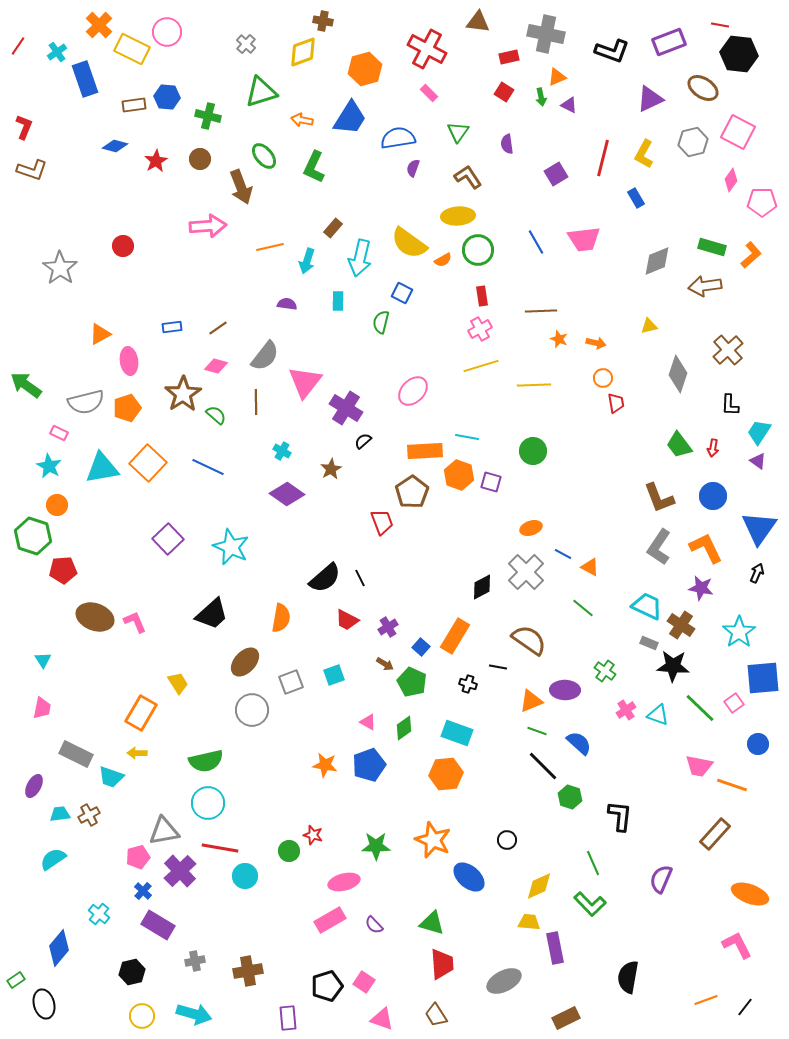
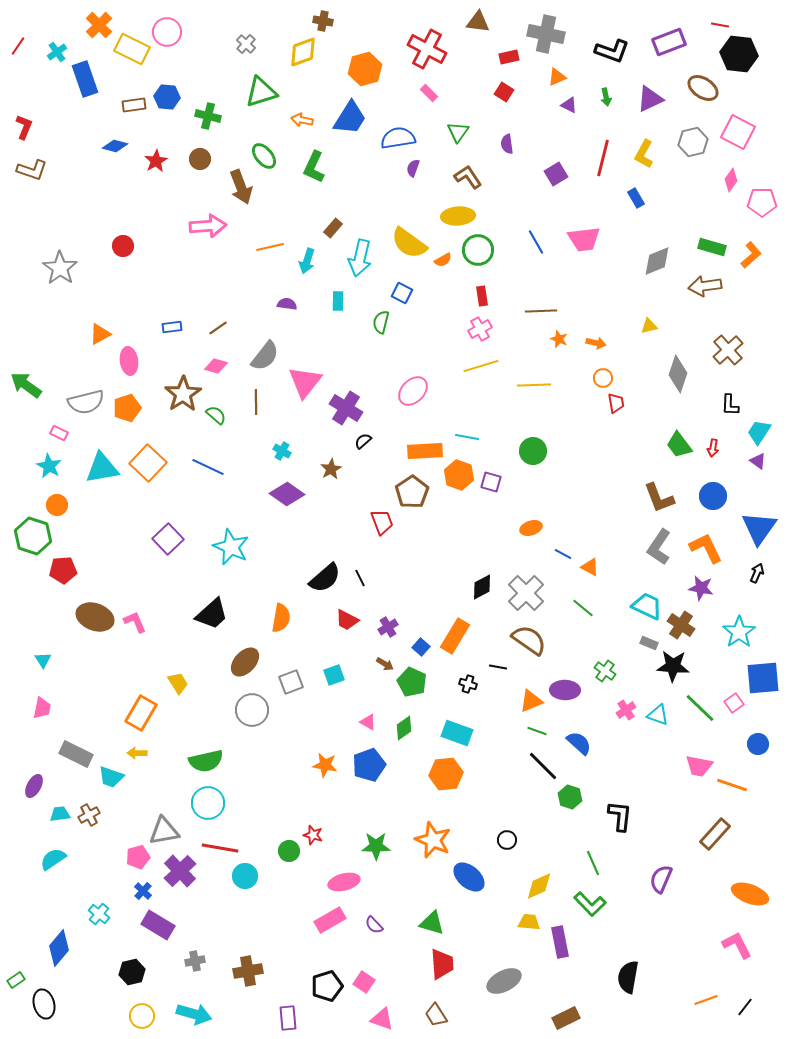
green arrow at (541, 97): moved 65 px right
gray cross at (526, 572): moved 21 px down
purple rectangle at (555, 948): moved 5 px right, 6 px up
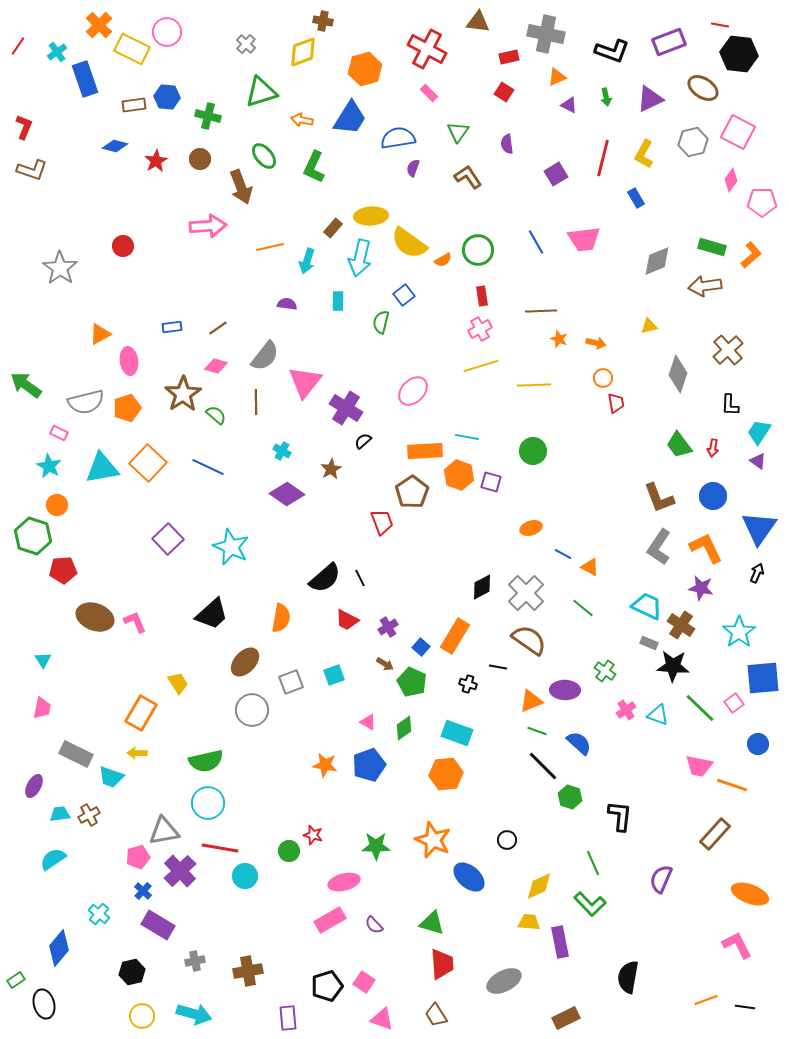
yellow ellipse at (458, 216): moved 87 px left
blue square at (402, 293): moved 2 px right, 2 px down; rotated 25 degrees clockwise
black line at (745, 1007): rotated 60 degrees clockwise
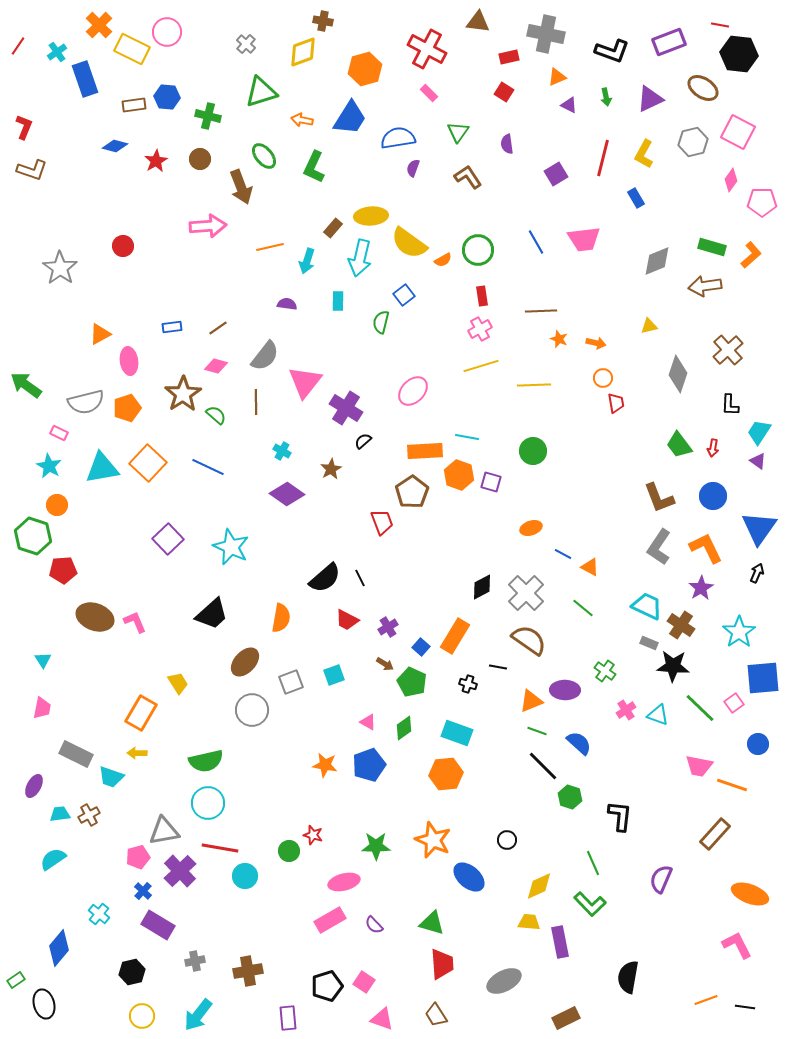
purple star at (701, 588): rotated 30 degrees clockwise
cyan arrow at (194, 1014): moved 4 px right, 1 px down; rotated 112 degrees clockwise
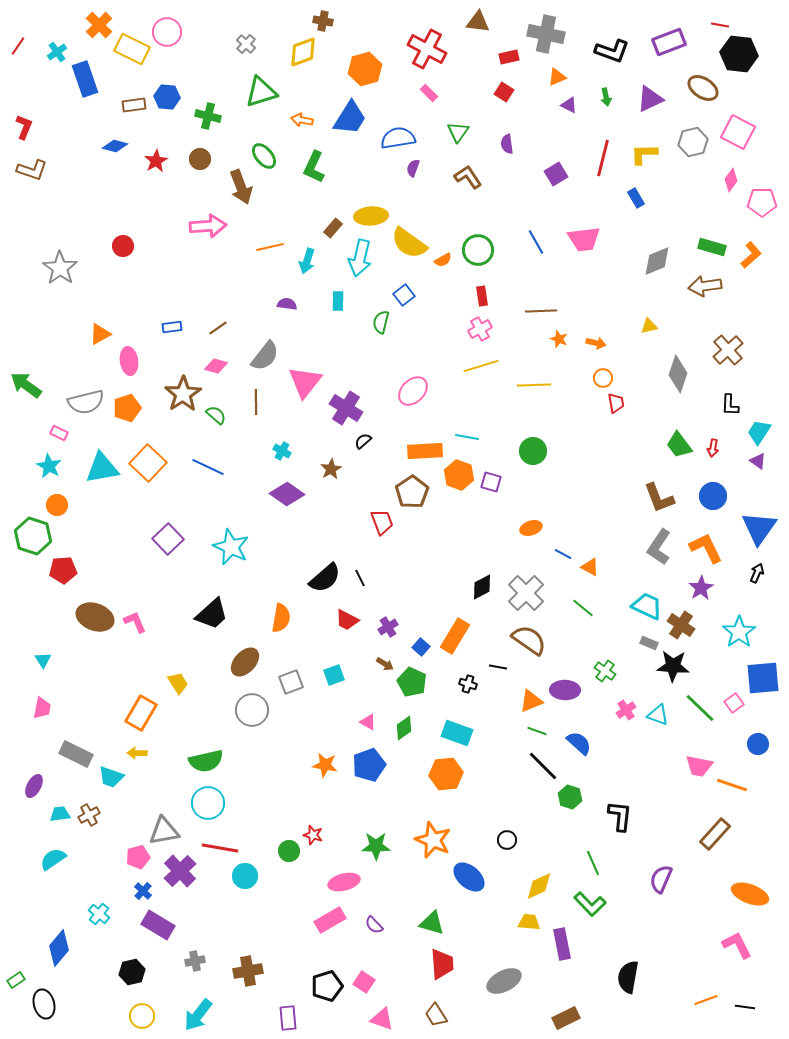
yellow L-shape at (644, 154): rotated 60 degrees clockwise
purple rectangle at (560, 942): moved 2 px right, 2 px down
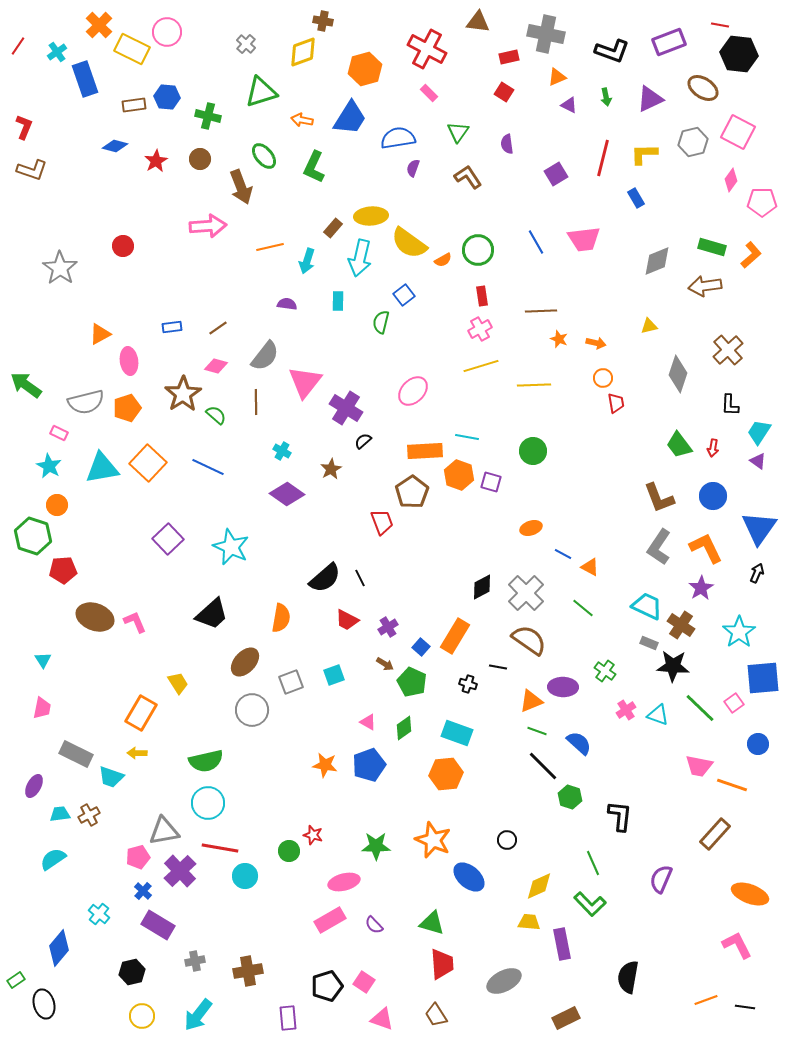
purple ellipse at (565, 690): moved 2 px left, 3 px up
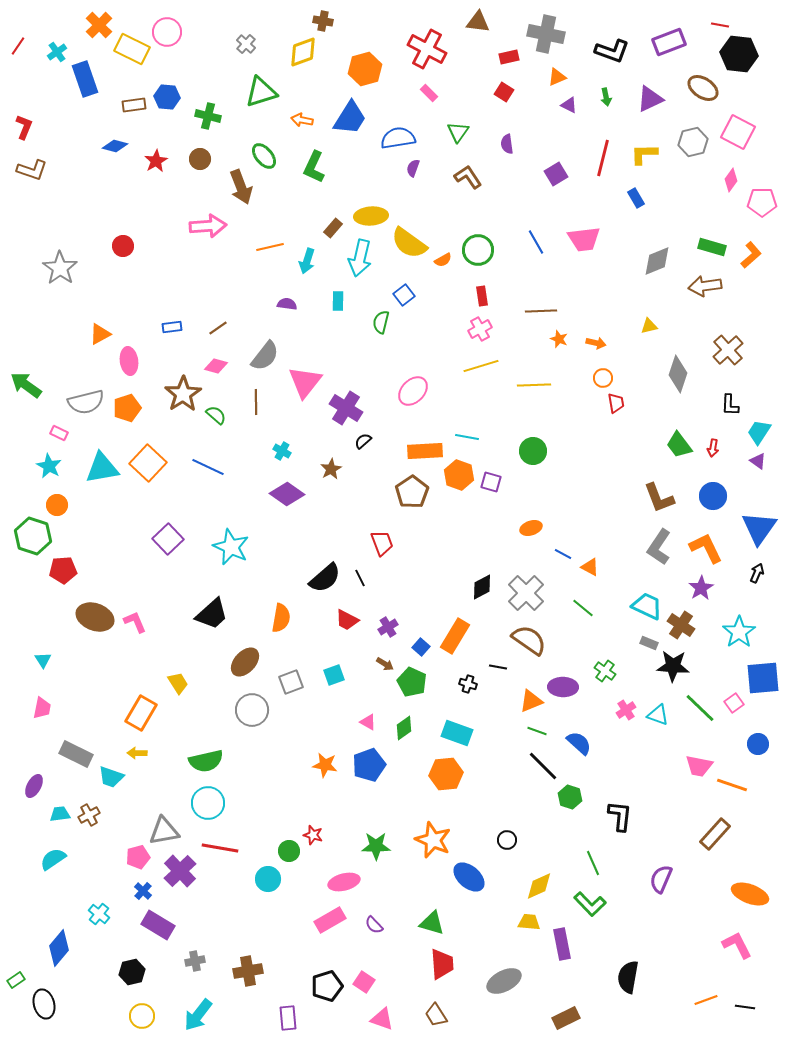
red trapezoid at (382, 522): moved 21 px down
cyan circle at (245, 876): moved 23 px right, 3 px down
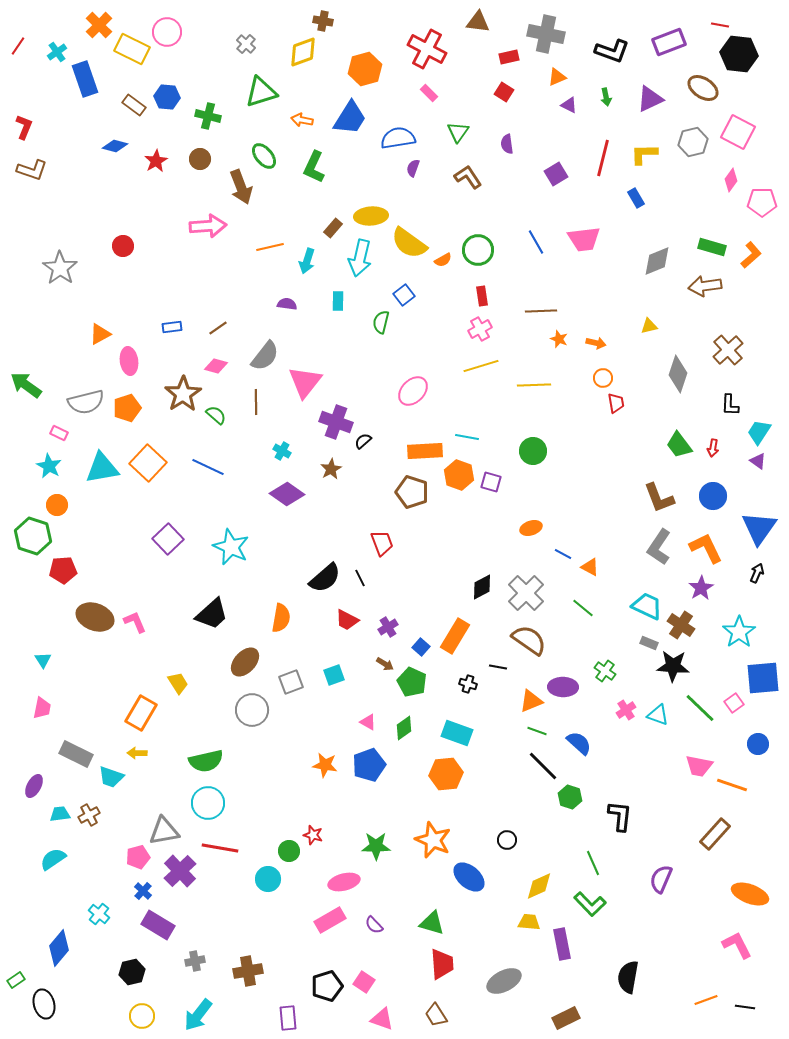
brown rectangle at (134, 105): rotated 45 degrees clockwise
purple cross at (346, 408): moved 10 px left, 14 px down; rotated 12 degrees counterclockwise
brown pentagon at (412, 492): rotated 20 degrees counterclockwise
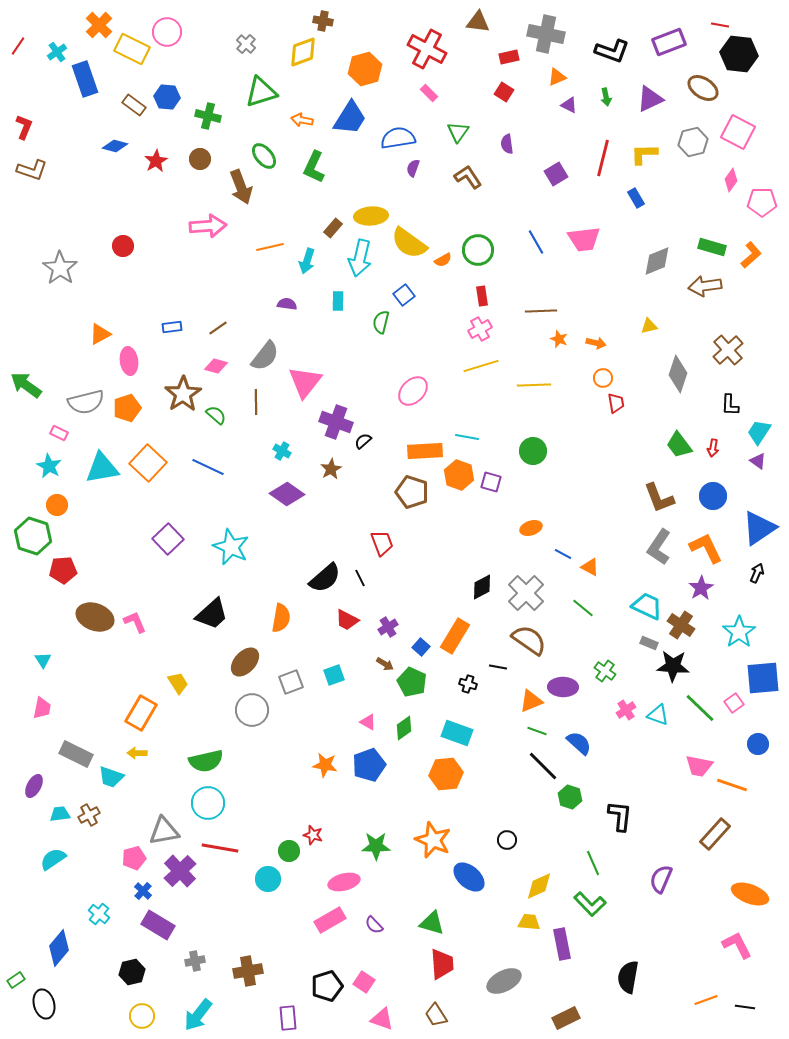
blue triangle at (759, 528): rotated 21 degrees clockwise
pink pentagon at (138, 857): moved 4 px left, 1 px down
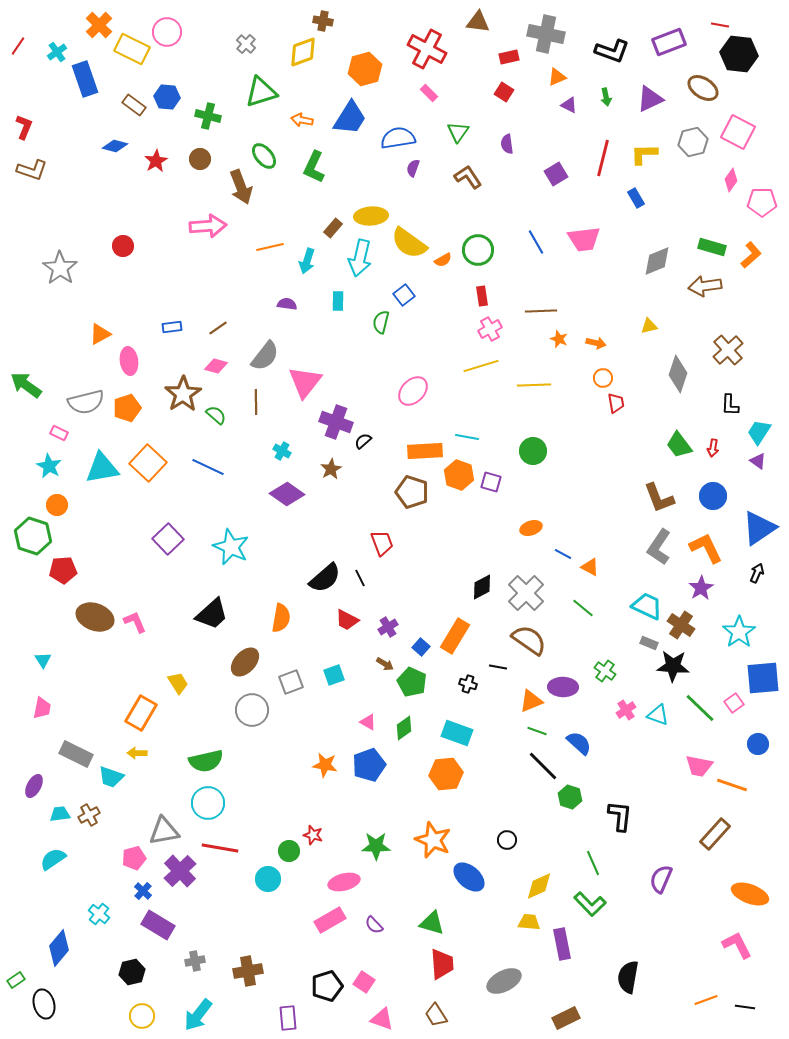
pink cross at (480, 329): moved 10 px right
